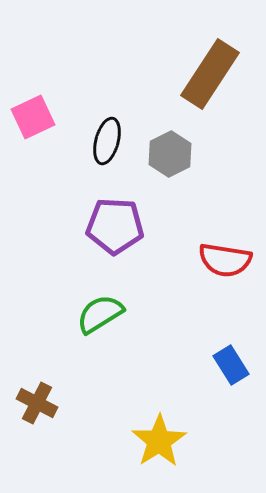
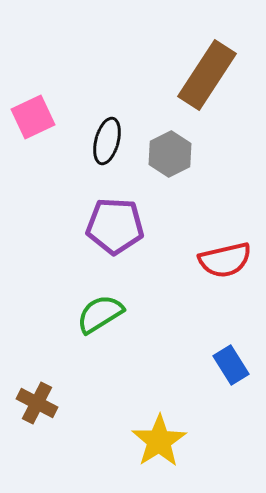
brown rectangle: moved 3 px left, 1 px down
red semicircle: rotated 22 degrees counterclockwise
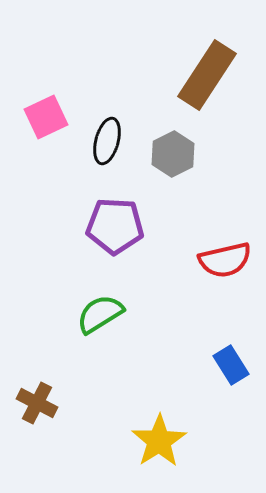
pink square: moved 13 px right
gray hexagon: moved 3 px right
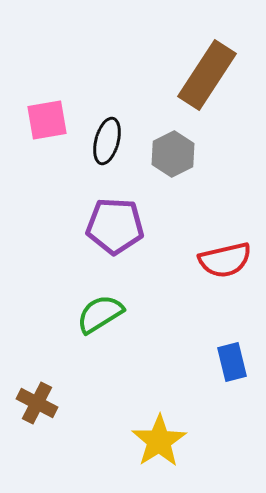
pink square: moved 1 px right, 3 px down; rotated 15 degrees clockwise
blue rectangle: moved 1 px right, 3 px up; rotated 18 degrees clockwise
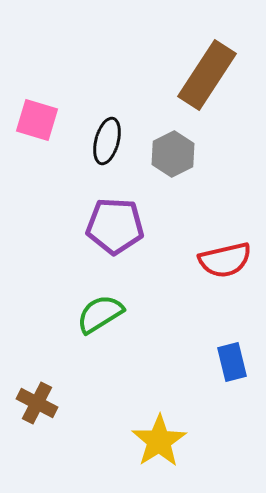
pink square: moved 10 px left; rotated 27 degrees clockwise
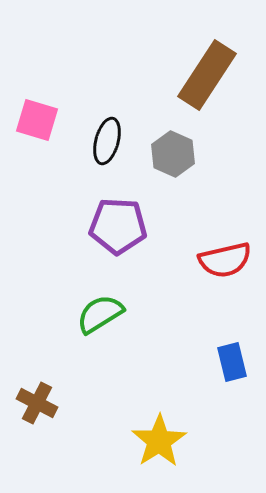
gray hexagon: rotated 9 degrees counterclockwise
purple pentagon: moved 3 px right
